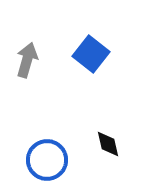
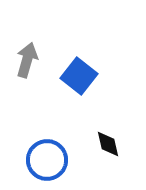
blue square: moved 12 px left, 22 px down
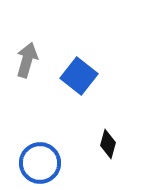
black diamond: rotated 28 degrees clockwise
blue circle: moved 7 px left, 3 px down
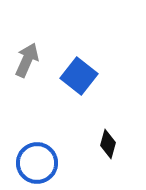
gray arrow: rotated 8 degrees clockwise
blue circle: moved 3 px left
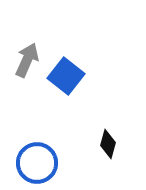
blue square: moved 13 px left
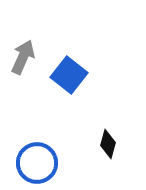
gray arrow: moved 4 px left, 3 px up
blue square: moved 3 px right, 1 px up
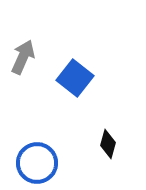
blue square: moved 6 px right, 3 px down
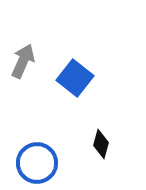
gray arrow: moved 4 px down
black diamond: moved 7 px left
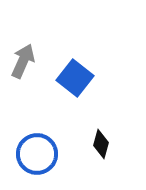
blue circle: moved 9 px up
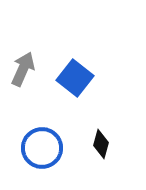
gray arrow: moved 8 px down
blue circle: moved 5 px right, 6 px up
